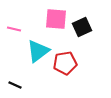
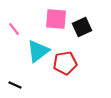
pink line: rotated 40 degrees clockwise
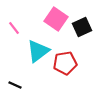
pink square: rotated 30 degrees clockwise
pink line: moved 1 px up
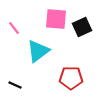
pink square: rotated 30 degrees counterclockwise
red pentagon: moved 6 px right, 15 px down; rotated 10 degrees clockwise
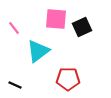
red pentagon: moved 3 px left, 1 px down
